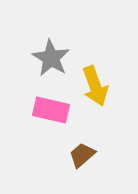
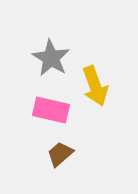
brown trapezoid: moved 22 px left, 1 px up
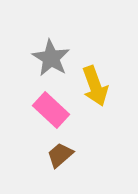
pink rectangle: rotated 30 degrees clockwise
brown trapezoid: moved 1 px down
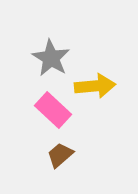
yellow arrow: rotated 75 degrees counterclockwise
pink rectangle: moved 2 px right
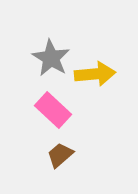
yellow arrow: moved 12 px up
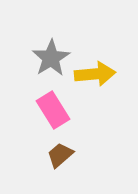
gray star: rotated 9 degrees clockwise
pink rectangle: rotated 15 degrees clockwise
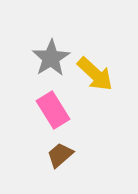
yellow arrow: rotated 48 degrees clockwise
